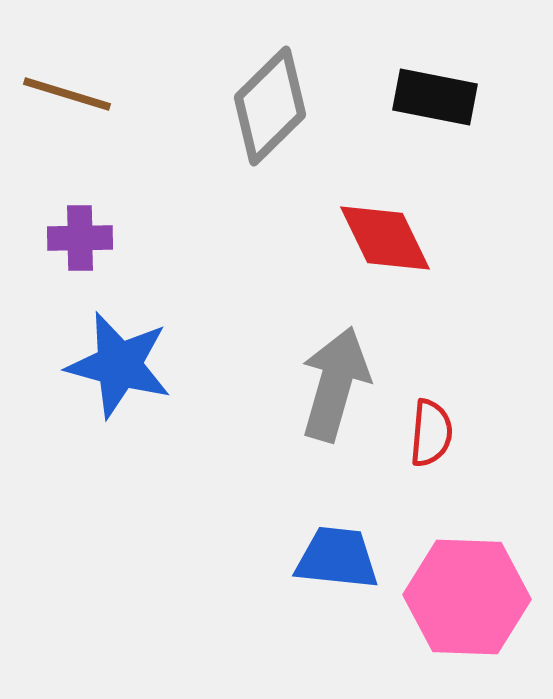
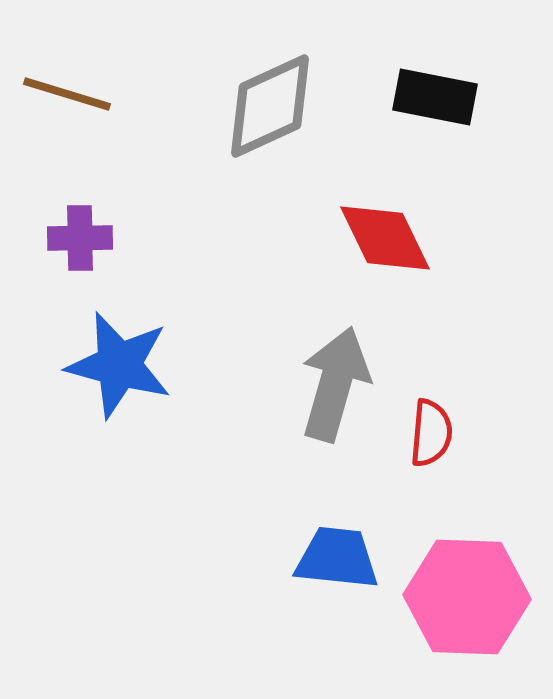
gray diamond: rotated 20 degrees clockwise
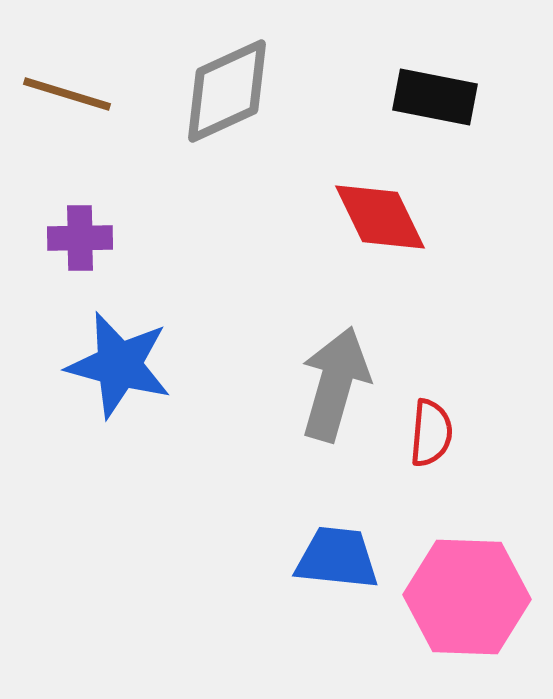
gray diamond: moved 43 px left, 15 px up
red diamond: moved 5 px left, 21 px up
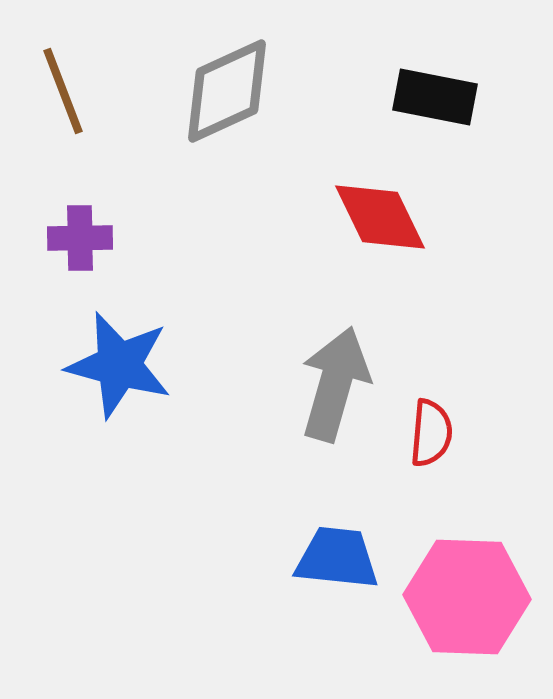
brown line: moved 4 px left, 3 px up; rotated 52 degrees clockwise
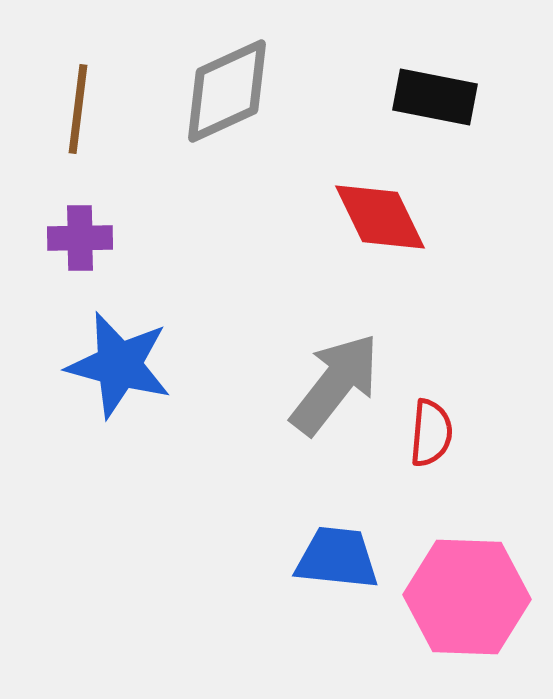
brown line: moved 15 px right, 18 px down; rotated 28 degrees clockwise
gray arrow: rotated 22 degrees clockwise
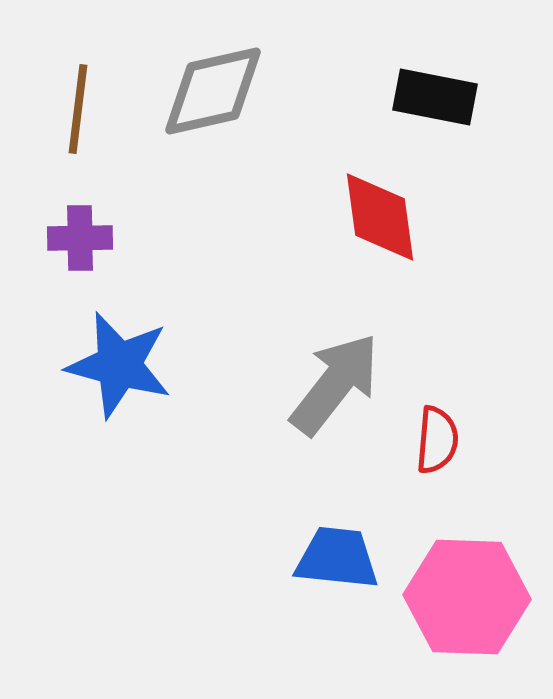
gray diamond: moved 14 px left; rotated 12 degrees clockwise
red diamond: rotated 18 degrees clockwise
red semicircle: moved 6 px right, 7 px down
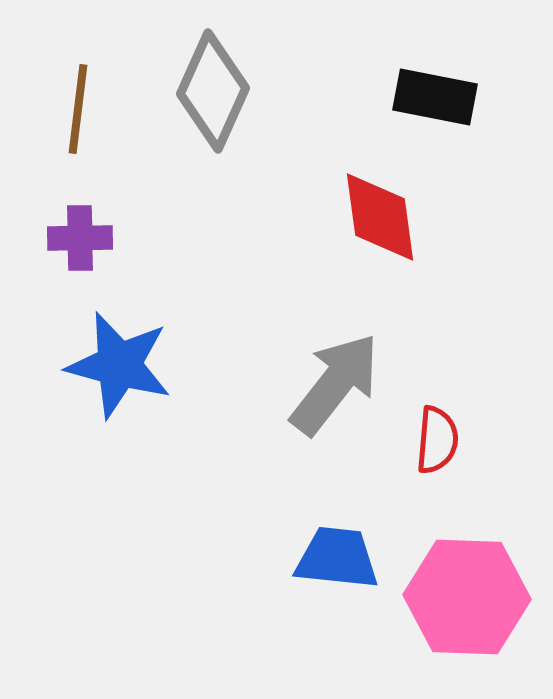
gray diamond: rotated 53 degrees counterclockwise
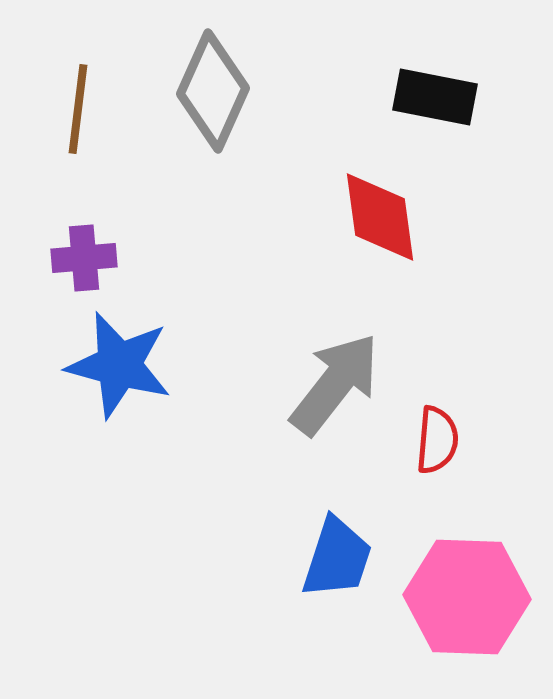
purple cross: moved 4 px right, 20 px down; rotated 4 degrees counterclockwise
blue trapezoid: rotated 102 degrees clockwise
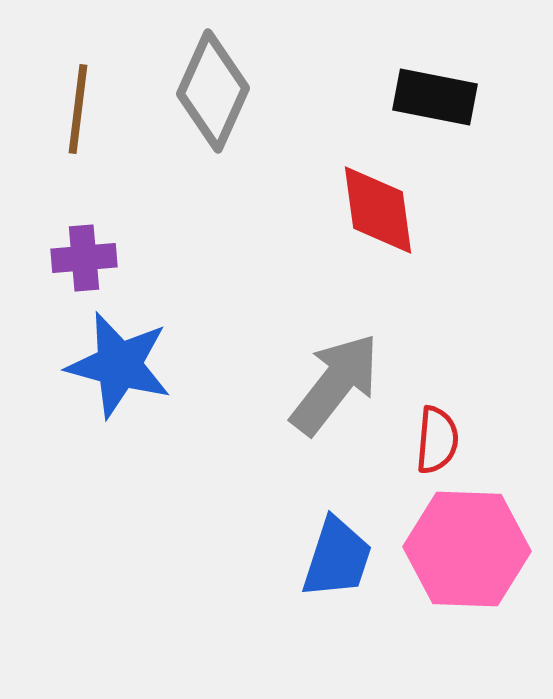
red diamond: moved 2 px left, 7 px up
pink hexagon: moved 48 px up
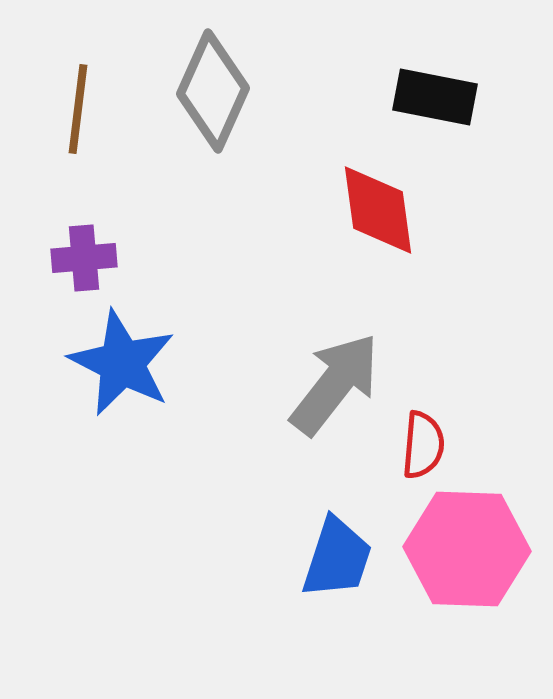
blue star: moved 3 px right, 2 px up; rotated 12 degrees clockwise
red semicircle: moved 14 px left, 5 px down
